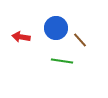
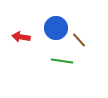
brown line: moved 1 px left
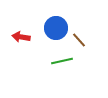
green line: rotated 20 degrees counterclockwise
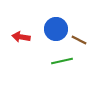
blue circle: moved 1 px down
brown line: rotated 21 degrees counterclockwise
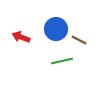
red arrow: rotated 12 degrees clockwise
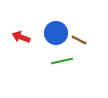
blue circle: moved 4 px down
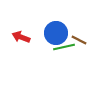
green line: moved 2 px right, 14 px up
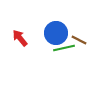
red arrow: moved 1 px left, 1 px down; rotated 30 degrees clockwise
green line: moved 1 px down
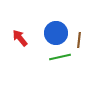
brown line: rotated 70 degrees clockwise
green line: moved 4 px left, 9 px down
